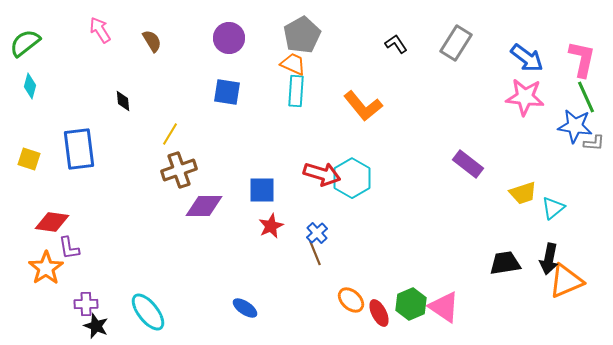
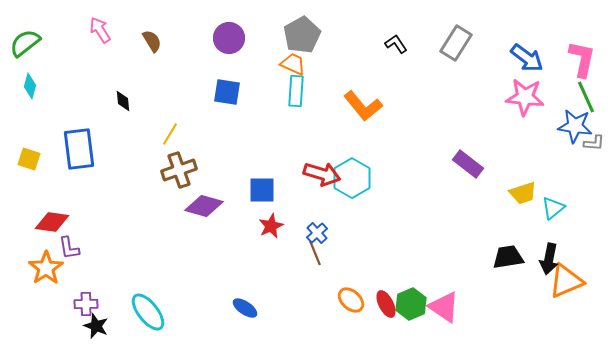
purple diamond at (204, 206): rotated 15 degrees clockwise
black trapezoid at (505, 263): moved 3 px right, 6 px up
red ellipse at (379, 313): moved 7 px right, 9 px up
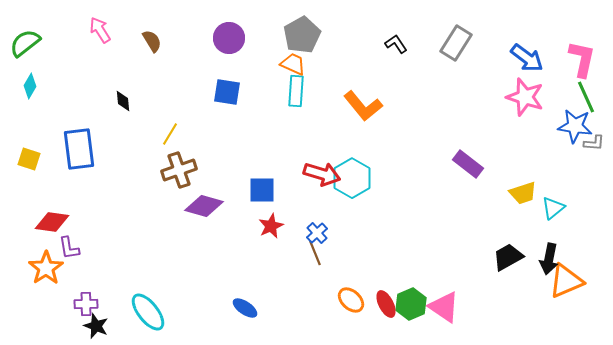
cyan diamond at (30, 86): rotated 15 degrees clockwise
pink star at (525, 97): rotated 12 degrees clockwise
black trapezoid at (508, 257): rotated 20 degrees counterclockwise
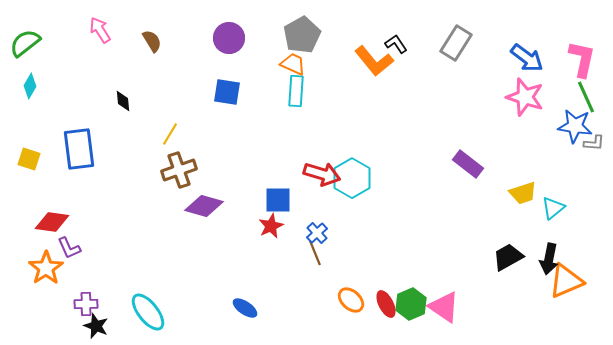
orange L-shape at (363, 106): moved 11 px right, 45 px up
blue square at (262, 190): moved 16 px right, 10 px down
purple L-shape at (69, 248): rotated 15 degrees counterclockwise
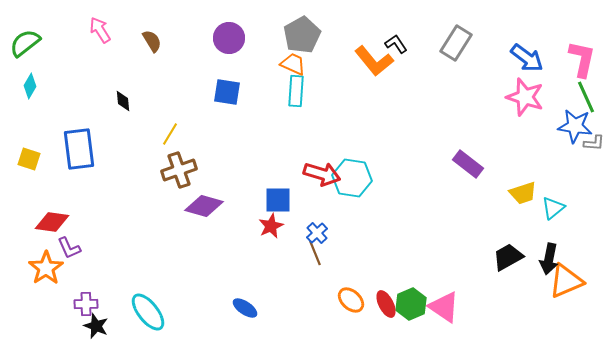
cyan hexagon at (352, 178): rotated 21 degrees counterclockwise
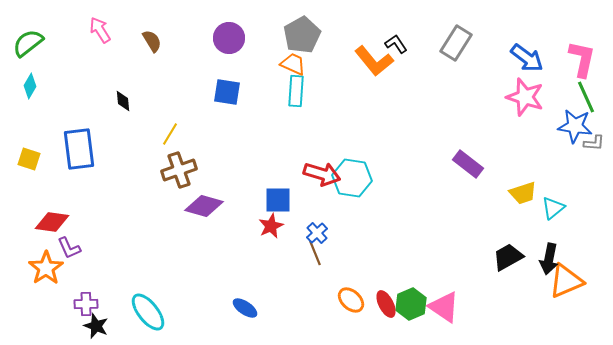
green semicircle at (25, 43): moved 3 px right
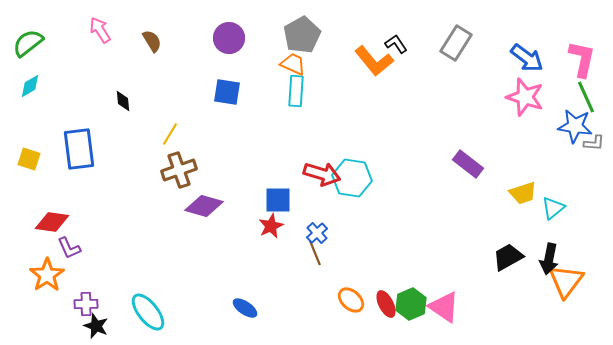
cyan diamond at (30, 86): rotated 30 degrees clockwise
orange star at (46, 268): moved 1 px right, 7 px down
orange triangle at (566, 281): rotated 30 degrees counterclockwise
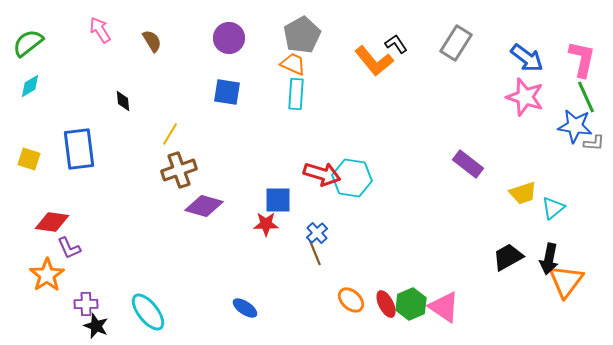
cyan rectangle at (296, 91): moved 3 px down
red star at (271, 226): moved 5 px left, 2 px up; rotated 25 degrees clockwise
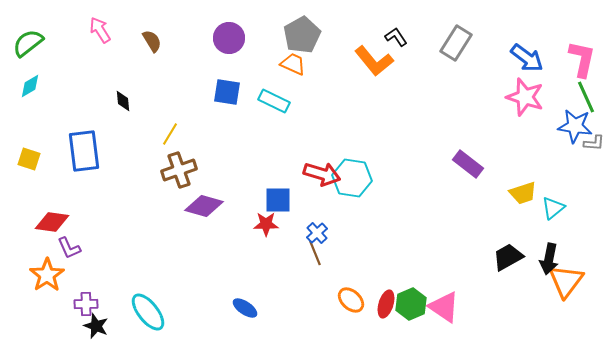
black L-shape at (396, 44): moved 7 px up
cyan rectangle at (296, 94): moved 22 px left, 7 px down; rotated 68 degrees counterclockwise
blue rectangle at (79, 149): moved 5 px right, 2 px down
red ellipse at (386, 304): rotated 44 degrees clockwise
